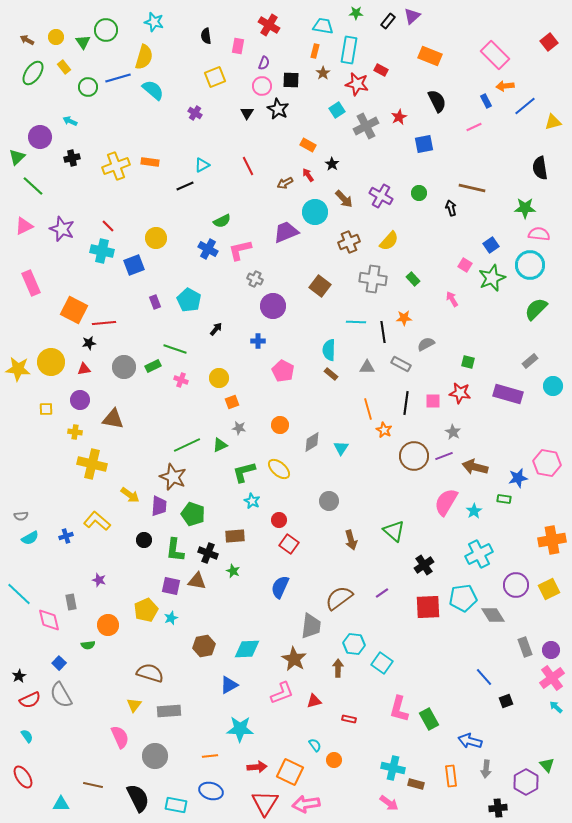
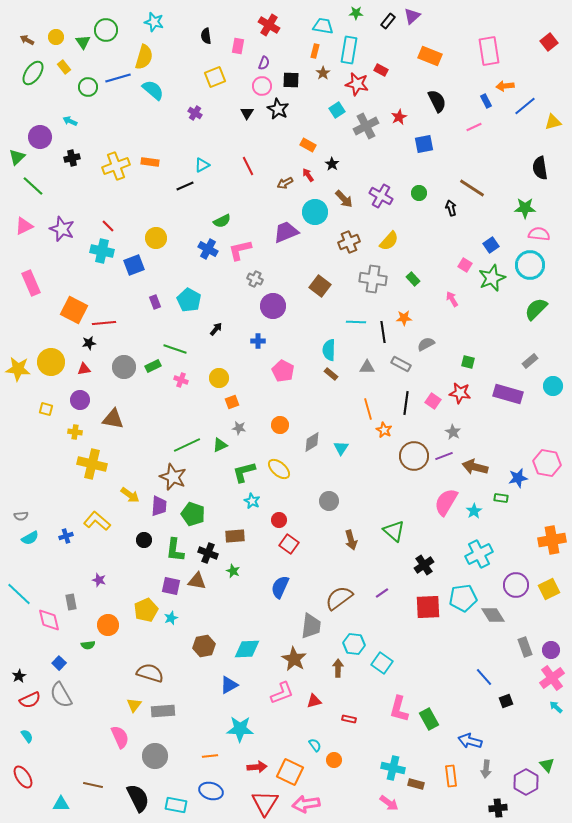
pink rectangle at (495, 55): moved 6 px left, 4 px up; rotated 36 degrees clockwise
brown line at (472, 188): rotated 20 degrees clockwise
pink square at (433, 401): rotated 35 degrees clockwise
yellow square at (46, 409): rotated 16 degrees clockwise
green rectangle at (504, 499): moved 3 px left, 1 px up
gray rectangle at (169, 711): moved 6 px left
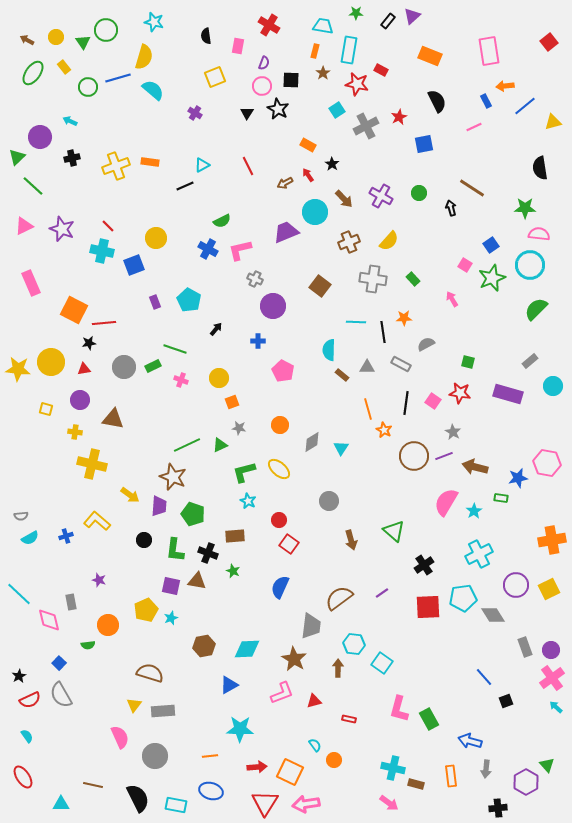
brown rectangle at (331, 374): moved 11 px right, 1 px down
cyan star at (252, 501): moved 4 px left
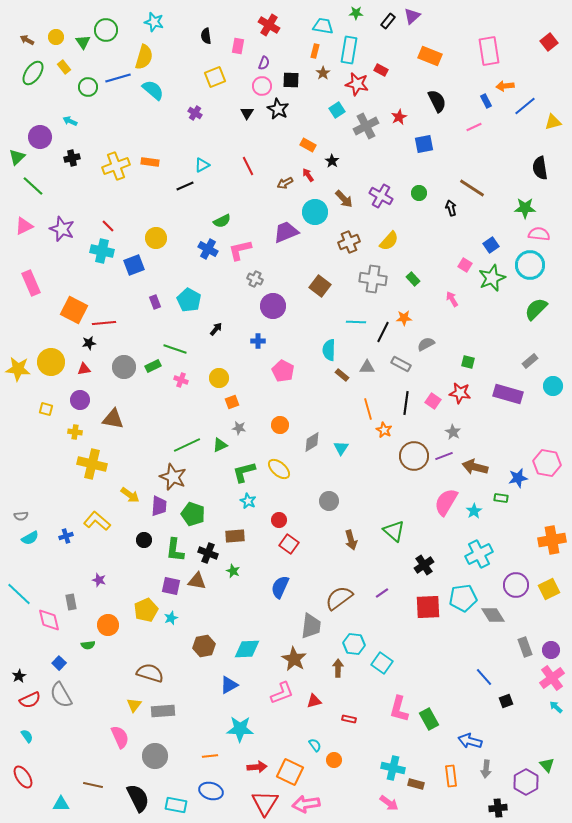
black star at (332, 164): moved 3 px up
black line at (383, 332): rotated 35 degrees clockwise
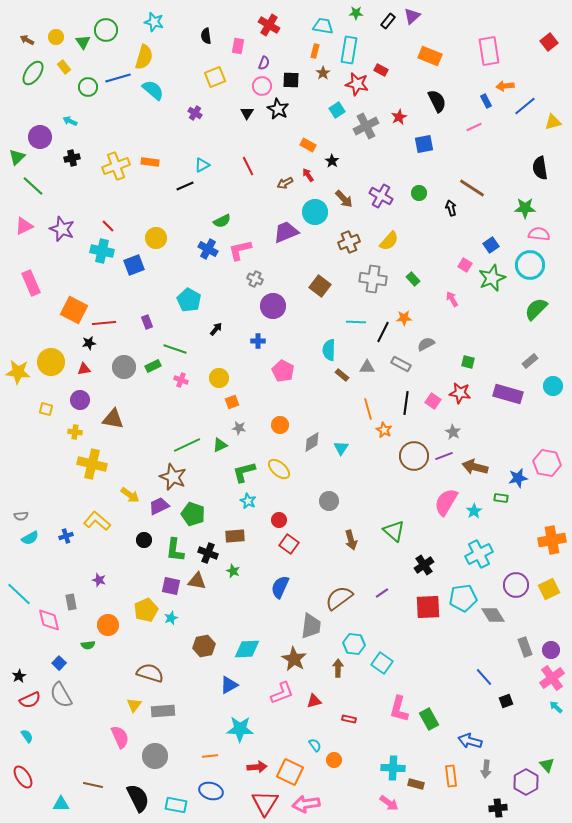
purple rectangle at (155, 302): moved 8 px left, 20 px down
yellow star at (18, 369): moved 3 px down
purple trapezoid at (159, 506): rotated 120 degrees counterclockwise
cyan cross at (393, 768): rotated 10 degrees counterclockwise
